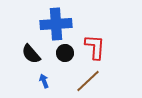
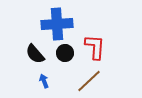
blue cross: moved 1 px right
black semicircle: moved 4 px right
brown line: moved 1 px right
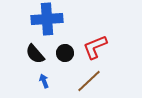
blue cross: moved 10 px left, 5 px up
red L-shape: rotated 116 degrees counterclockwise
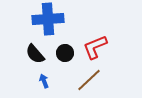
blue cross: moved 1 px right
brown line: moved 1 px up
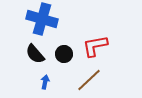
blue cross: moved 6 px left; rotated 20 degrees clockwise
red L-shape: moved 1 px up; rotated 12 degrees clockwise
black circle: moved 1 px left, 1 px down
blue arrow: moved 1 px right, 1 px down; rotated 32 degrees clockwise
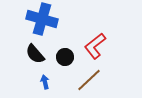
red L-shape: rotated 28 degrees counterclockwise
black circle: moved 1 px right, 3 px down
blue arrow: rotated 24 degrees counterclockwise
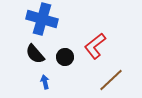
brown line: moved 22 px right
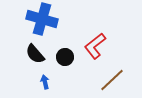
brown line: moved 1 px right
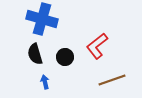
red L-shape: moved 2 px right
black semicircle: rotated 25 degrees clockwise
brown line: rotated 24 degrees clockwise
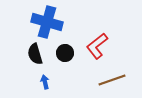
blue cross: moved 5 px right, 3 px down
black circle: moved 4 px up
